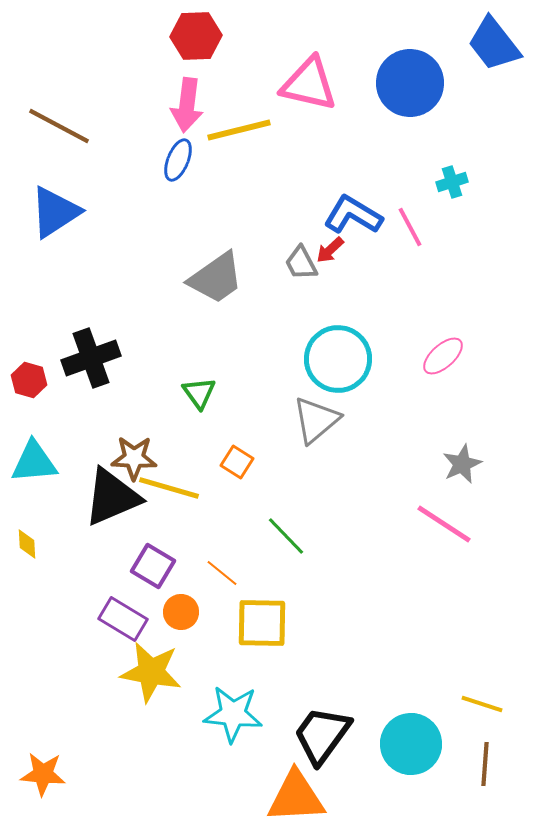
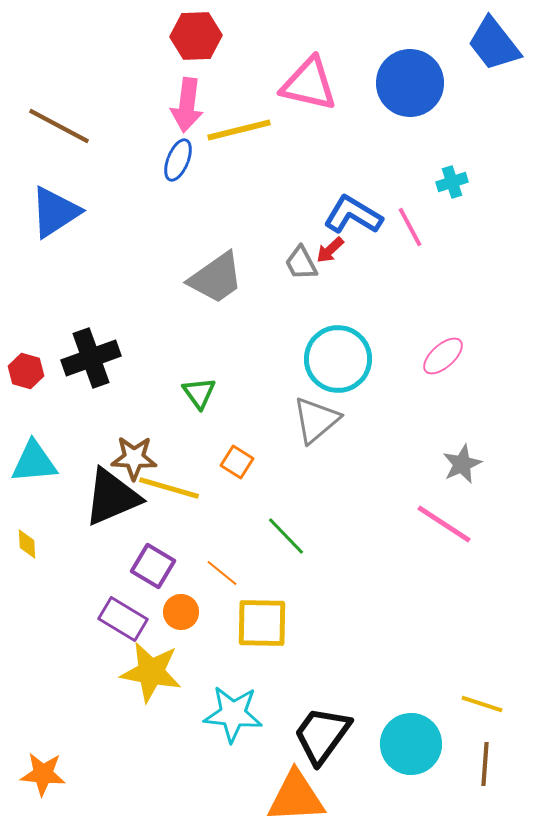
red hexagon at (29, 380): moved 3 px left, 9 px up
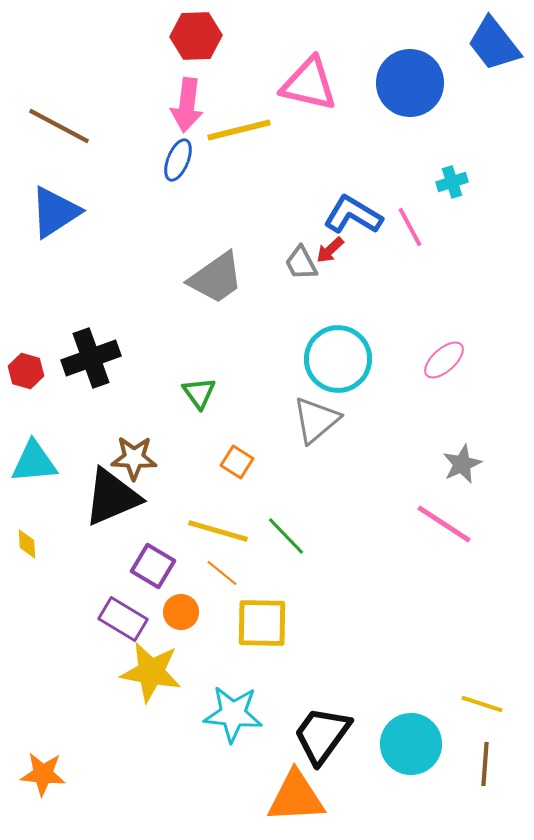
pink ellipse at (443, 356): moved 1 px right, 4 px down
yellow line at (169, 488): moved 49 px right, 43 px down
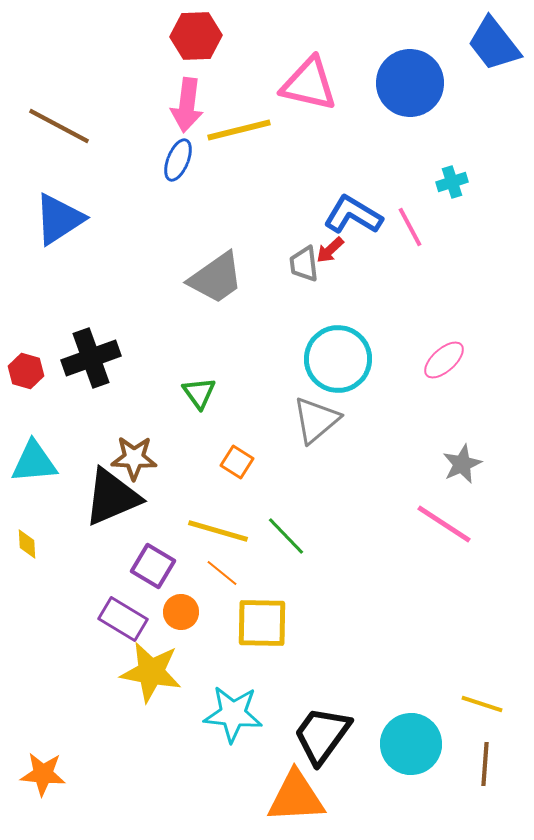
blue triangle at (55, 212): moved 4 px right, 7 px down
gray trapezoid at (301, 263): moved 3 px right, 1 px down; rotated 21 degrees clockwise
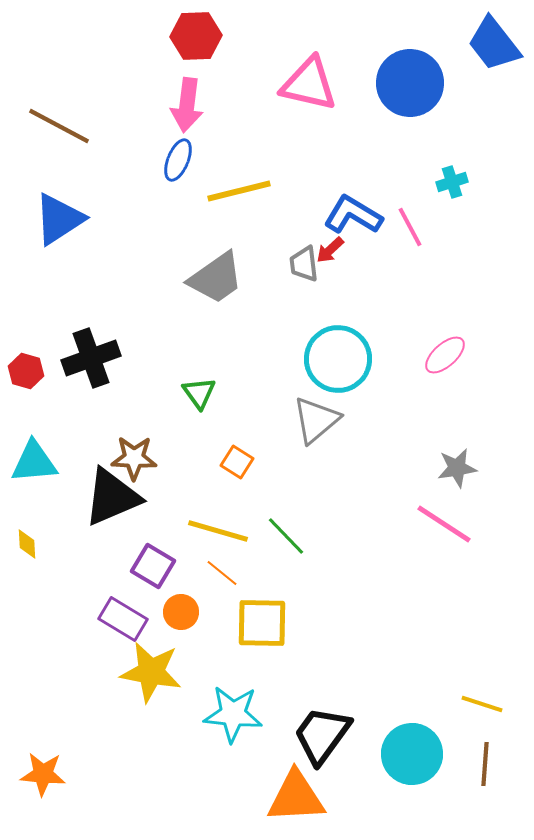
yellow line at (239, 130): moved 61 px down
pink ellipse at (444, 360): moved 1 px right, 5 px up
gray star at (462, 464): moved 5 px left, 4 px down; rotated 15 degrees clockwise
cyan circle at (411, 744): moved 1 px right, 10 px down
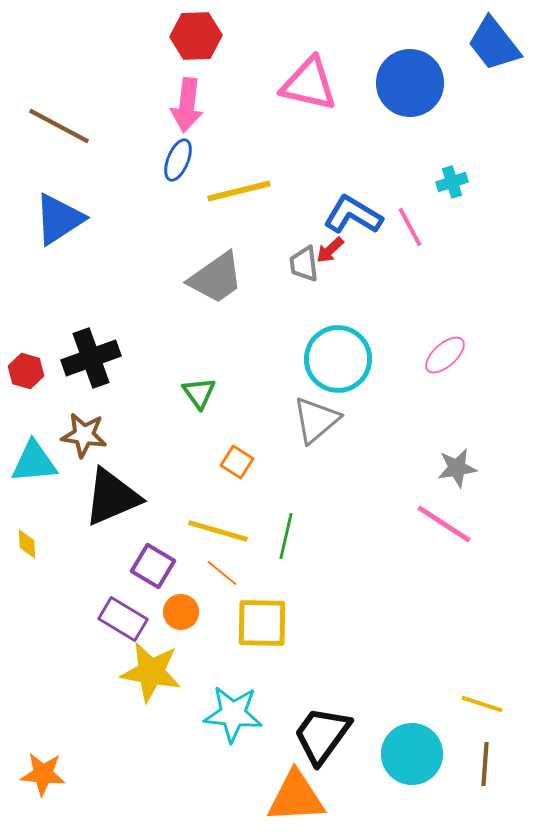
brown star at (134, 458): moved 50 px left, 23 px up; rotated 6 degrees clockwise
green line at (286, 536): rotated 57 degrees clockwise
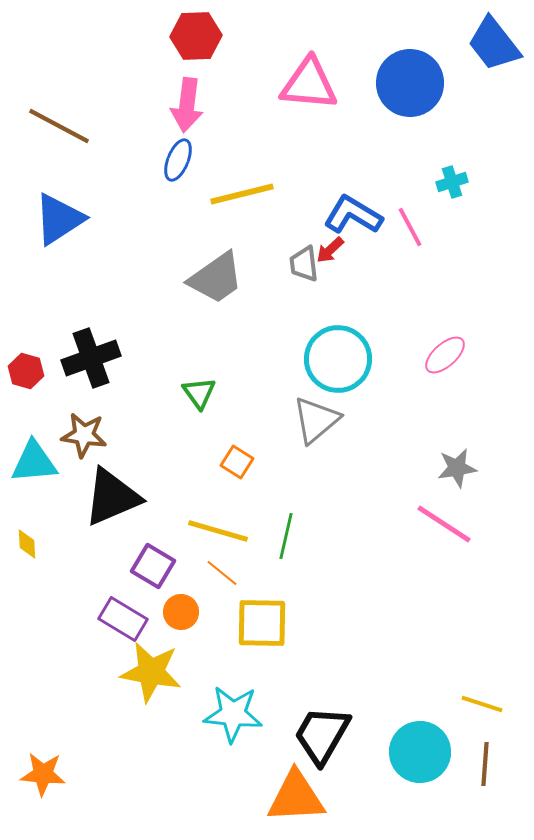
pink triangle at (309, 84): rotated 8 degrees counterclockwise
yellow line at (239, 191): moved 3 px right, 3 px down
black trapezoid at (322, 735): rotated 6 degrees counterclockwise
cyan circle at (412, 754): moved 8 px right, 2 px up
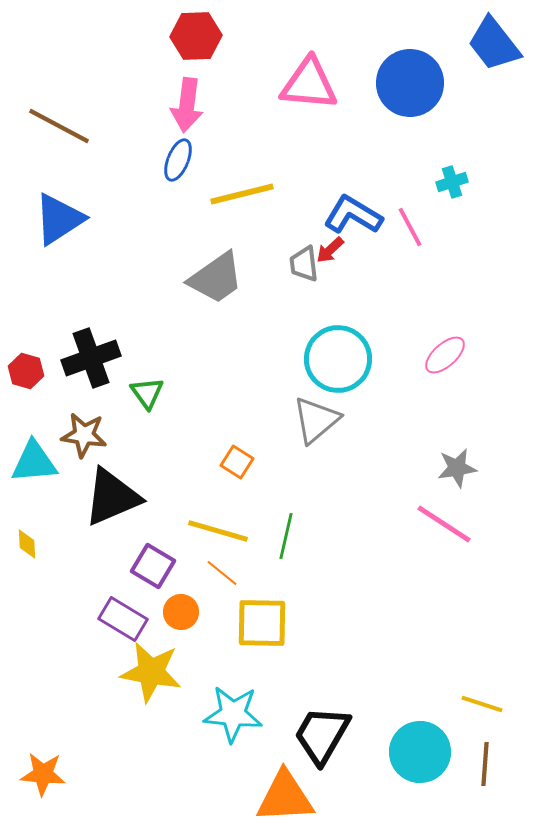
green triangle at (199, 393): moved 52 px left
orange triangle at (296, 797): moved 11 px left
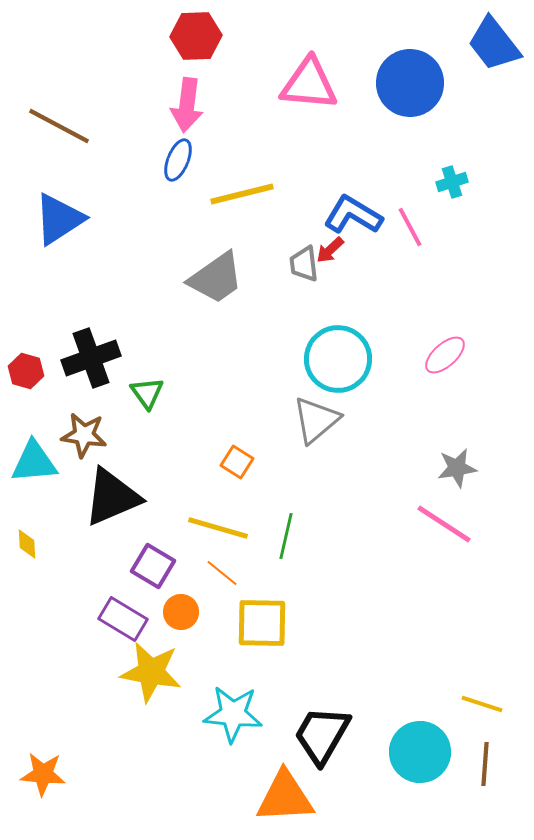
yellow line at (218, 531): moved 3 px up
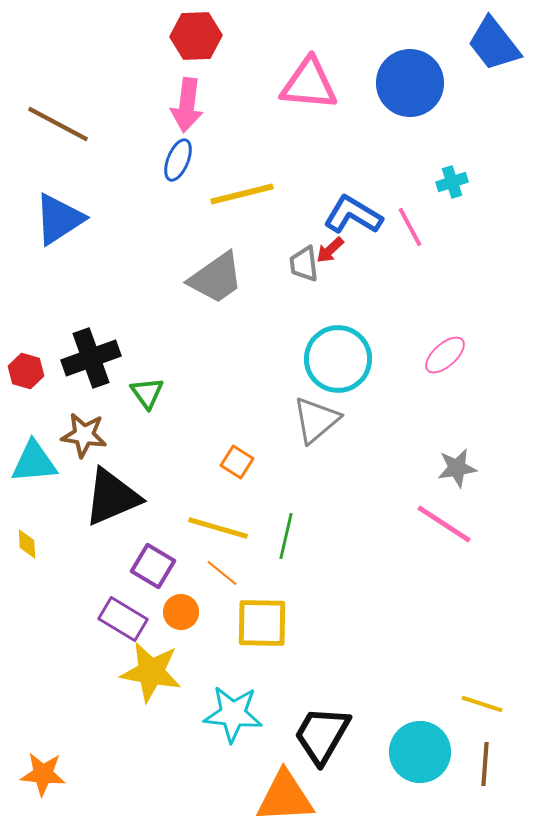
brown line at (59, 126): moved 1 px left, 2 px up
